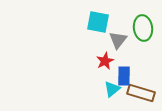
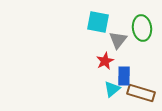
green ellipse: moved 1 px left
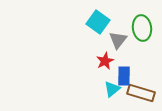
cyan square: rotated 25 degrees clockwise
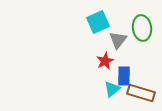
cyan square: rotated 30 degrees clockwise
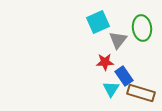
red star: moved 1 px down; rotated 24 degrees clockwise
blue rectangle: rotated 36 degrees counterclockwise
cyan triangle: moved 1 px left; rotated 18 degrees counterclockwise
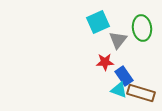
cyan triangle: moved 8 px right, 1 px down; rotated 42 degrees counterclockwise
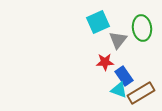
brown rectangle: rotated 48 degrees counterclockwise
